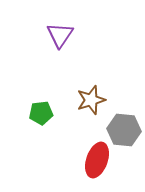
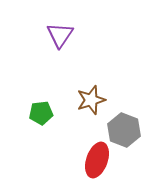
gray hexagon: rotated 16 degrees clockwise
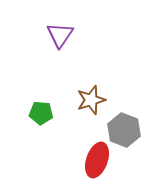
green pentagon: rotated 10 degrees clockwise
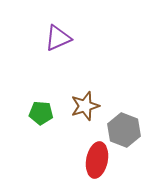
purple triangle: moved 2 px left, 3 px down; rotated 32 degrees clockwise
brown star: moved 6 px left, 6 px down
red ellipse: rotated 8 degrees counterclockwise
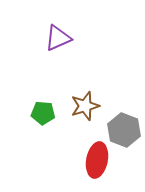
green pentagon: moved 2 px right
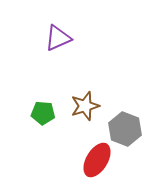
gray hexagon: moved 1 px right, 1 px up
red ellipse: rotated 20 degrees clockwise
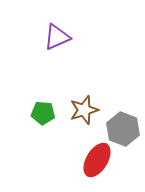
purple triangle: moved 1 px left, 1 px up
brown star: moved 1 px left, 4 px down
gray hexagon: moved 2 px left
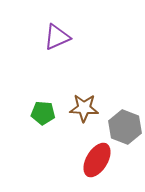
brown star: moved 2 px up; rotated 20 degrees clockwise
gray hexagon: moved 2 px right, 2 px up
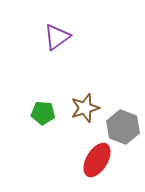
purple triangle: rotated 12 degrees counterclockwise
brown star: moved 1 px right; rotated 20 degrees counterclockwise
gray hexagon: moved 2 px left
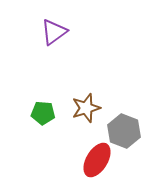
purple triangle: moved 3 px left, 5 px up
brown star: moved 1 px right
gray hexagon: moved 1 px right, 4 px down
